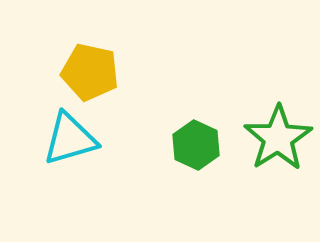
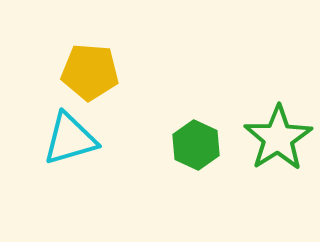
yellow pentagon: rotated 8 degrees counterclockwise
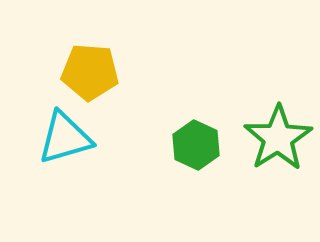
cyan triangle: moved 5 px left, 1 px up
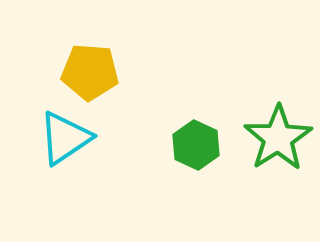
cyan triangle: rotated 18 degrees counterclockwise
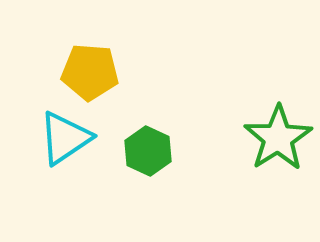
green hexagon: moved 48 px left, 6 px down
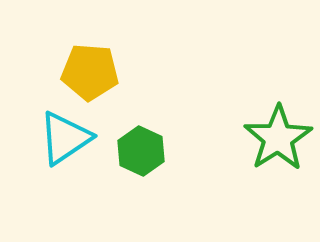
green hexagon: moved 7 px left
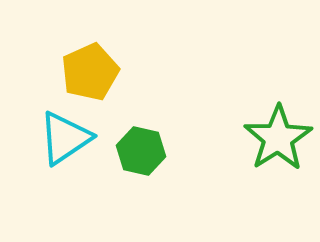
yellow pentagon: rotated 28 degrees counterclockwise
green hexagon: rotated 12 degrees counterclockwise
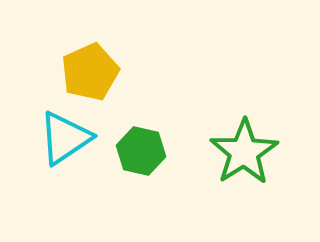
green star: moved 34 px left, 14 px down
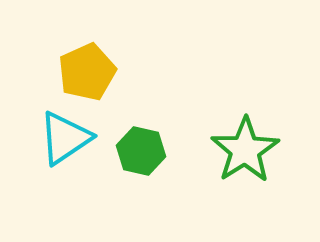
yellow pentagon: moved 3 px left
green star: moved 1 px right, 2 px up
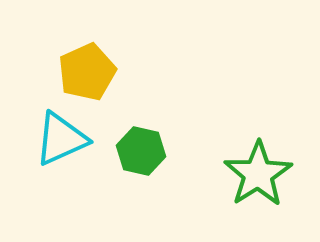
cyan triangle: moved 4 px left, 1 px down; rotated 10 degrees clockwise
green star: moved 13 px right, 24 px down
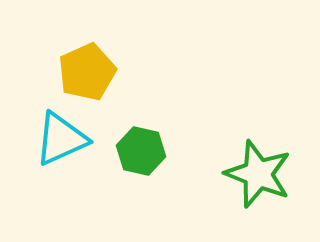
green star: rotated 18 degrees counterclockwise
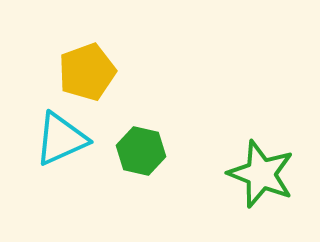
yellow pentagon: rotated 4 degrees clockwise
green star: moved 3 px right
